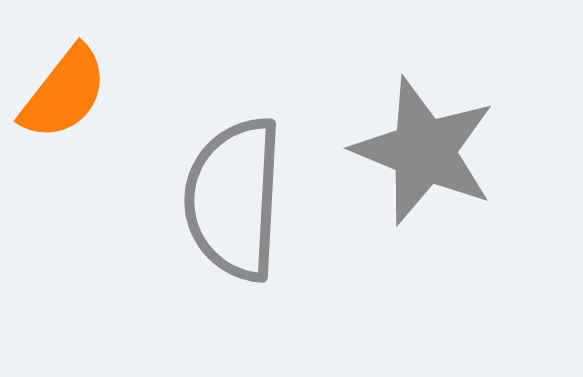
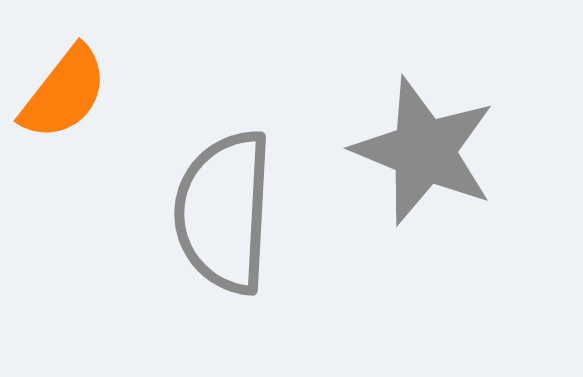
gray semicircle: moved 10 px left, 13 px down
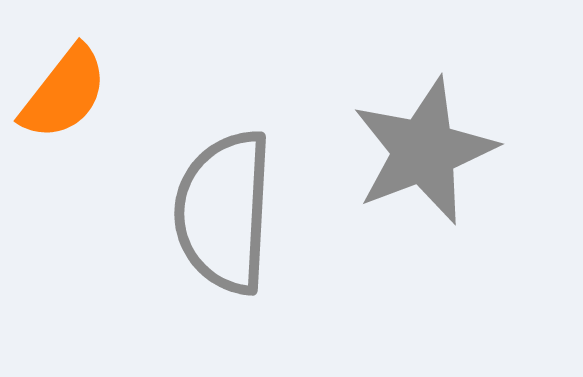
gray star: rotated 29 degrees clockwise
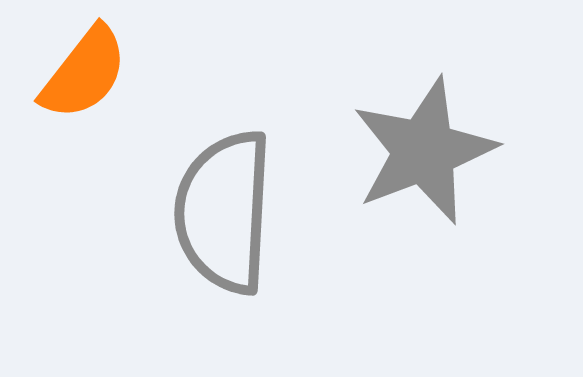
orange semicircle: moved 20 px right, 20 px up
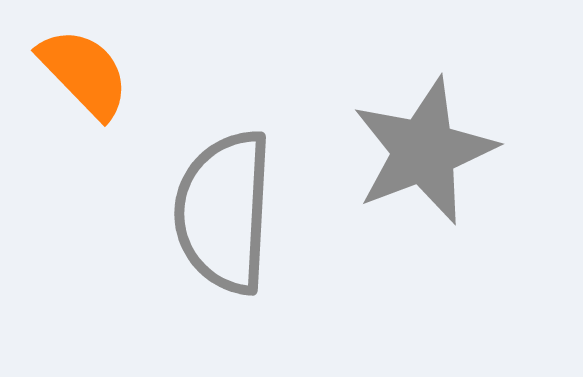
orange semicircle: rotated 82 degrees counterclockwise
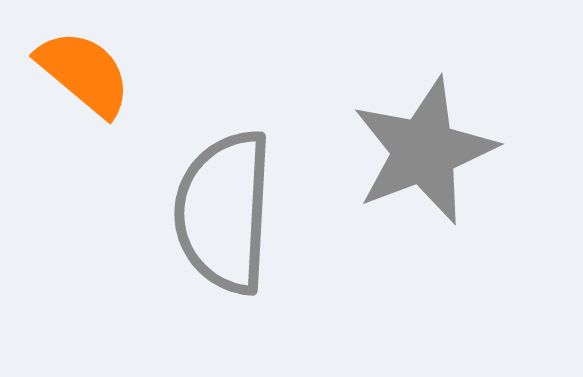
orange semicircle: rotated 6 degrees counterclockwise
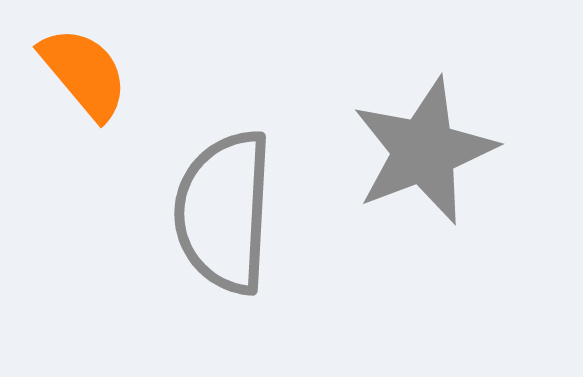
orange semicircle: rotated 10 degrees clockwise
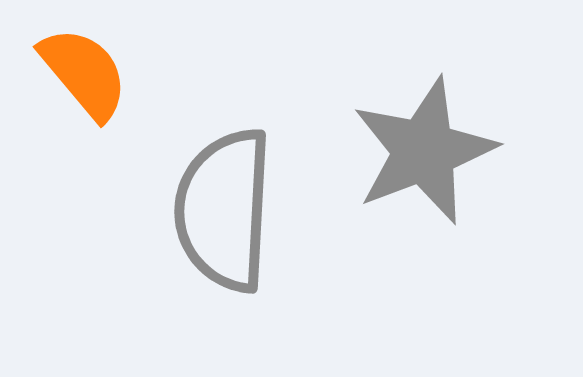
gray semicircle: moved 2 px up
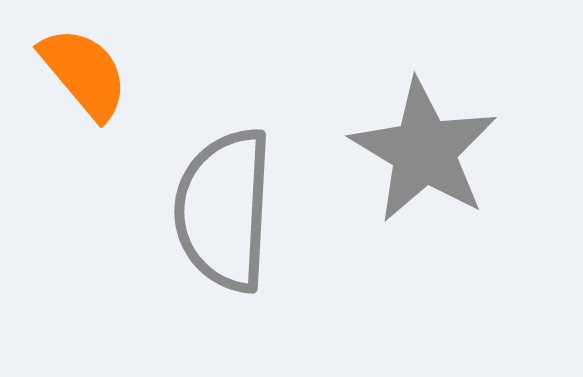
gray star: rotated 20 degrees counterclockwise
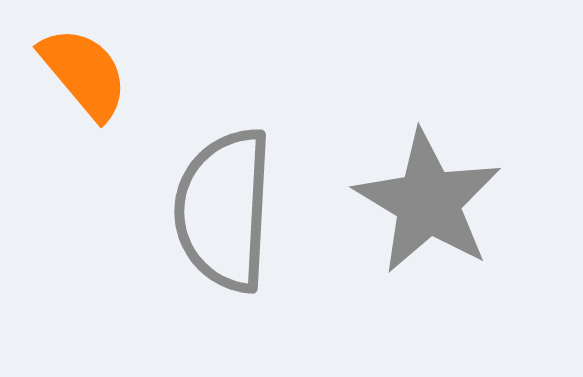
gray star: moved 4 px right, 51 px down
